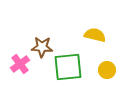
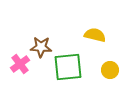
brown star: moved 1 px left
yellow circle: moved 3 px right
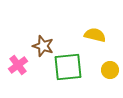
brown star: moved 2 px right, 1 px up; rotated 15 degrees clockwise
pink cross: moved 2 px left, 1 px down
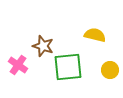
pink cross: rotated 18 degrees counterclockwise
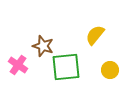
yellow semicircle: rotated 65 degrees counterclockwise
green square: moved 2 px left
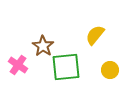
brown star: rotated 15 degrees clockwise
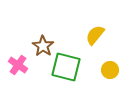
green square: rotated 20 degrees clockwise
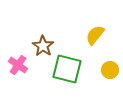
green square: moved 1 px right, 2 px down
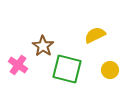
yellow semicircle: rotated 25 degrees clockwise
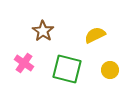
brown star: moved 15 px up
pink cross: moved 6 px right, 2 px up
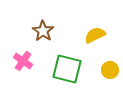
pink cross: moved 1 px left, 2 px up
